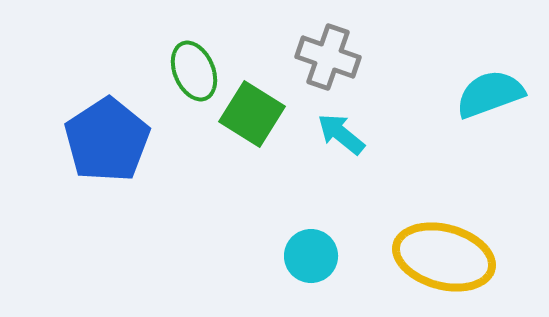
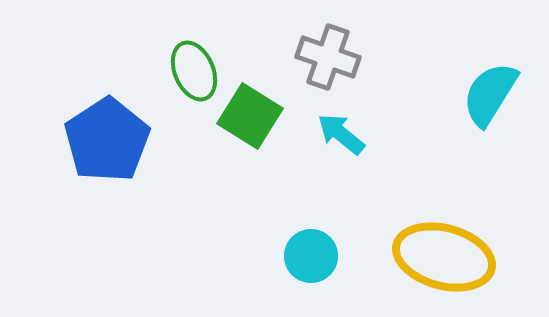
cyan semicircle: rotated 38 degrees counterclockwise
green square: moved 2 px left, 2 px down
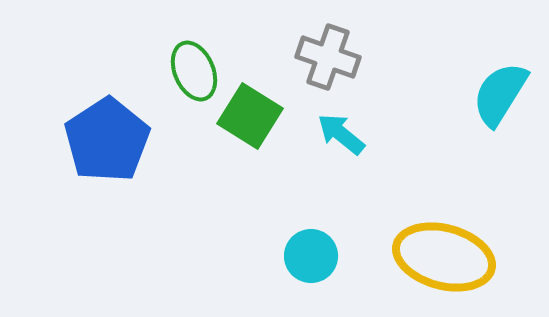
cyan semicircle: moved 10 px right
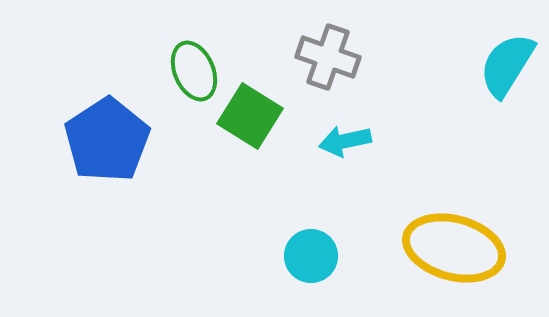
cyan semicircle: moved 7 px right, 29 px up
cyan arrow: moved 4 px right, 7 px down; rotated 51 degrees counterclockwise
yellow ellipse: moved 10 px right, 9 px up
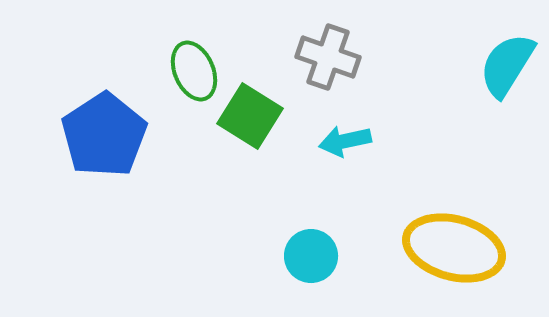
blue pentagon: moved 3 px left, 5 px up
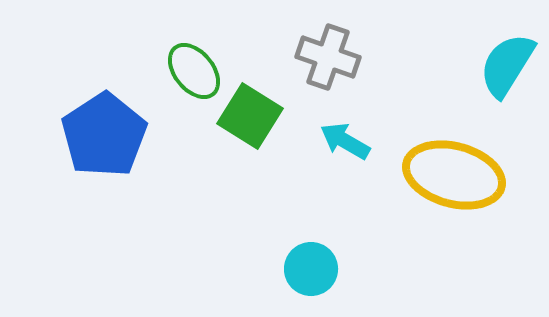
green ellipse: rotated 16 degrees counterclockwise
cyan arrow: rotated 42 degrees clockwise
yellow ellipse: moved 73 px up
cyan circle: moved 13 px down
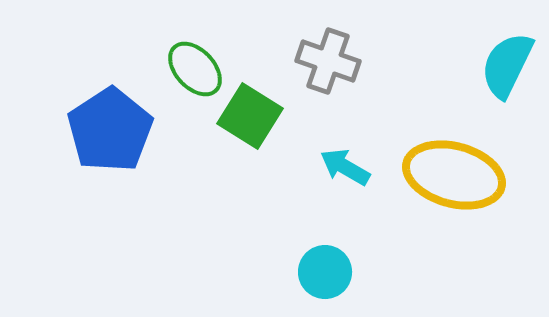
gray cross: moved 4 px down
cyan semicircle: rotated 6 degrees counterclockwise
green ellipse: moved 1 px right, 2 px up; rotated 4 degrees counterclockwise
blue pentagon: moved 6 px right, 5 px up
cyan arrow: moved 26 px down
cyan circle: moved 14 px right, 3 px down
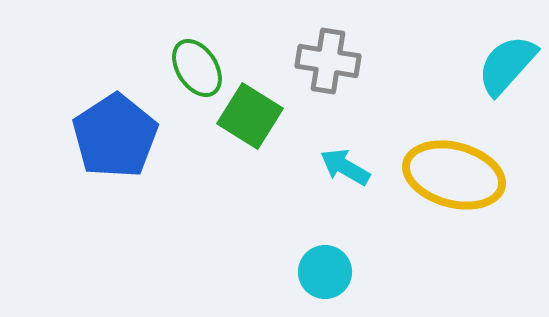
gray cross: rotated 10 degrees counterclockwise
cyan semicircle: rotated 16 degrees clockwise
green ellipse: moved 2 px right, 1 px up; rotated 10 degrees clockwise
blue pentagon: moved 5 px right, 6 px down
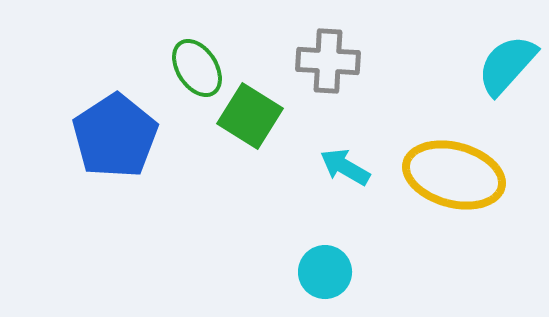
gray cross: rotated 6 degrees counterclockwise
